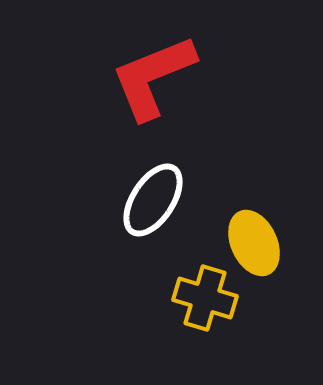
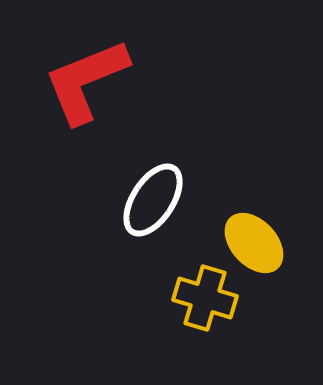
red L-shape: moved 67 px left, 4 px down
yellow ellipse: rotated 18 degrees counterclockwise
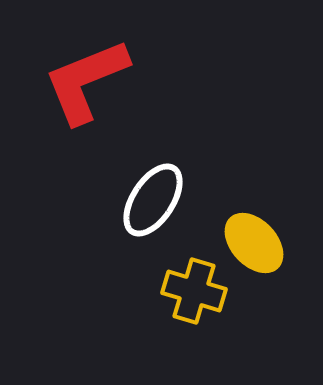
yellow cross: moved 11 px left, 7 px up
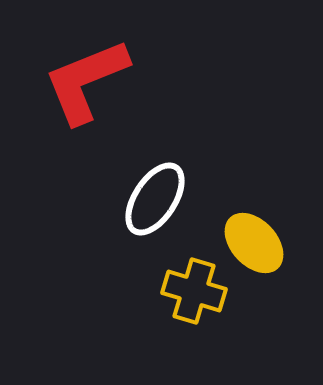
white ellipse: moved 2 px right, 1 px up
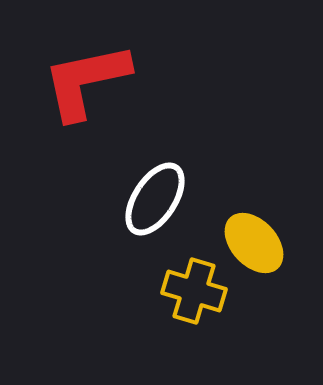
red L-shape: rotated 10 degrees clockwise
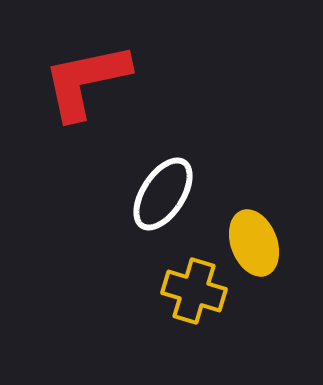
white ellipse: moved 8 px right, 5 px up
yellow ellipse: rotated 22 degrees clockwise
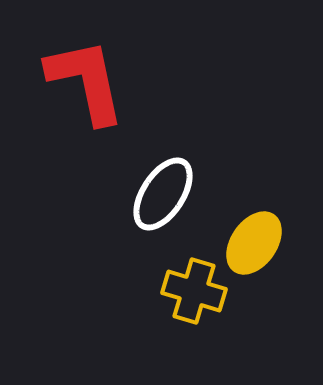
red L-shape: rotated 90 degrees clockwise
yellow ellipse: rotated 56 degrees clockwise
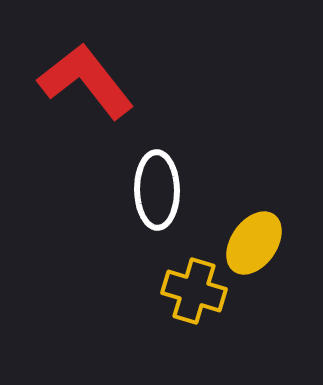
red L-shape: rotated 26 degrees counterclockwise
white ellipse: moved 6 px left, 4 px up; rotated 34 degrees counterclockwise
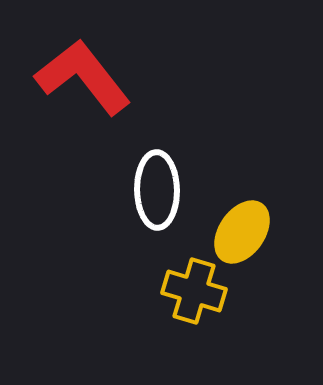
red L-shape: moved 3 px left, 4 px up
yellow ellipse: moved 12 px left, 11 px up
